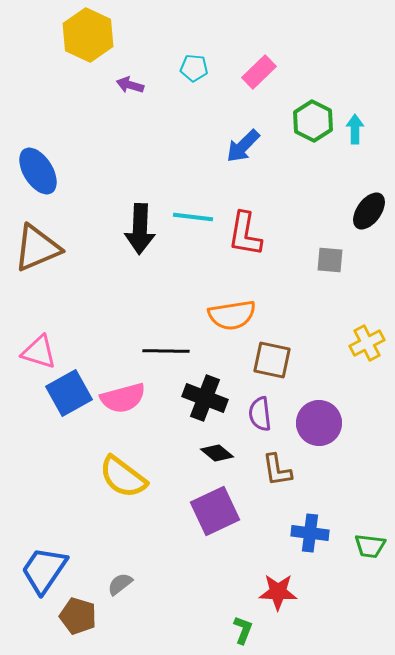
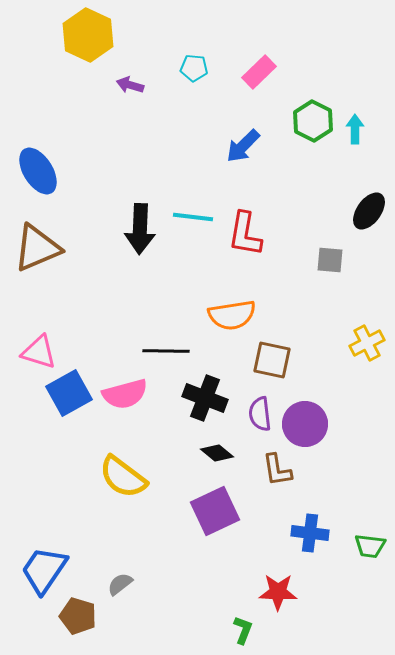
pink semicircle: moved 2 px right, 4 px up
purple circle: moved 14 px left, 1 px down
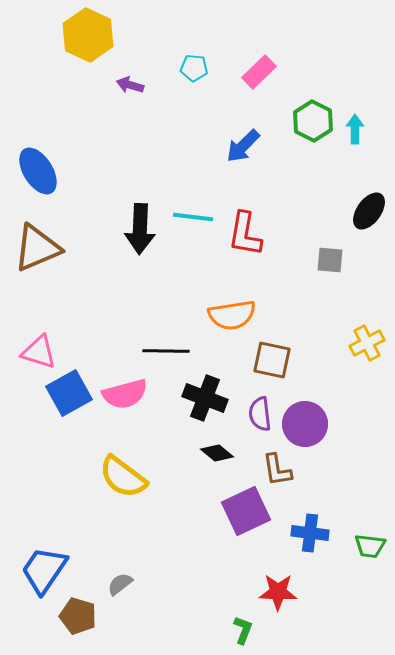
purple square: moved 31 px right
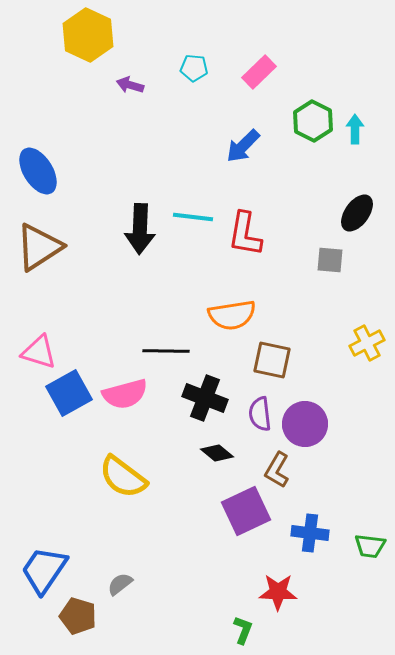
black ellipse: moved 12 px left, 2 px down
brown triangle: moved 2 px right, 1 px up; rotated 10 degrees counterclockwise
brown L-shape: rotated 39 degrees clockwise
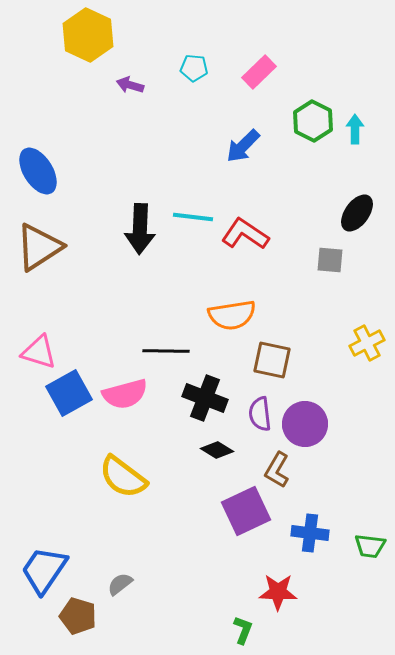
red L-shape: rotated 114 degrees clockwise
black diamond: moved 3 px up; rotated 8 degrees counterclockwise
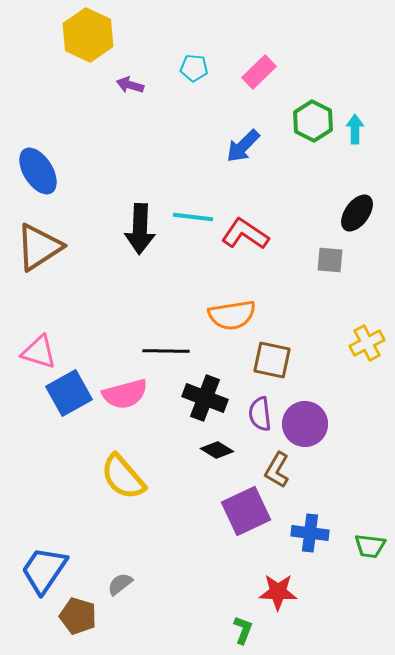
yellow semicircle: rotated 12 degrees clockwise
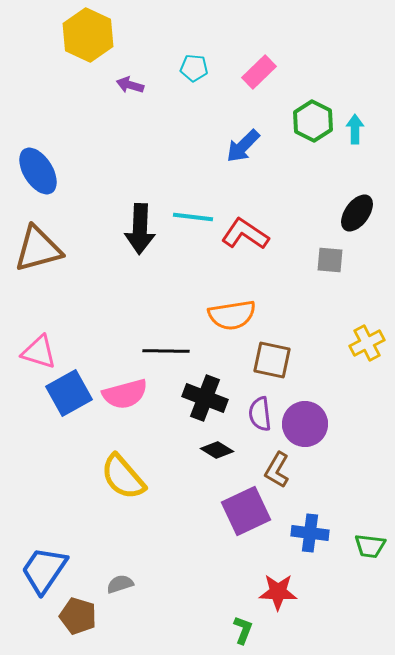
brown triangle: moved 1 px left, 2 px down; rotated 18 degrees clockwise
gray semicircle: rotated 20 degrees clockwise
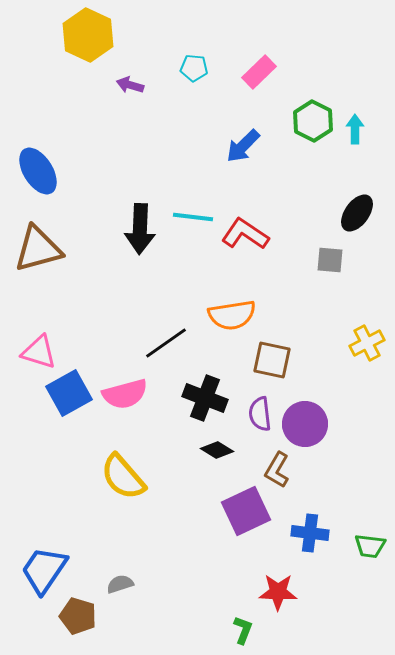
black line: moved 8 px up; rotated 36 degrees counterclockwise
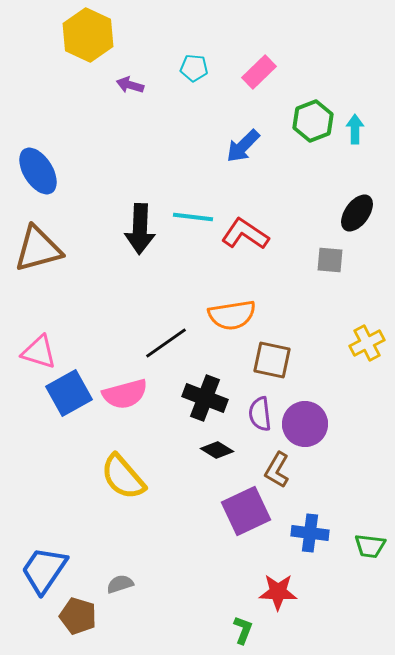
green hexagon: rotated 12 degrees clockwise
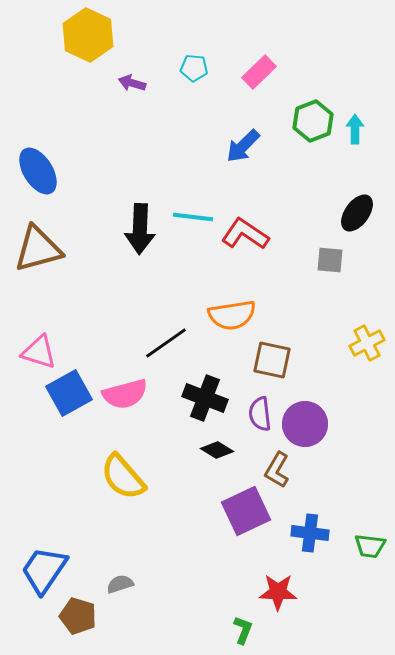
purple arrow: moved 2 px right, 2 px up
